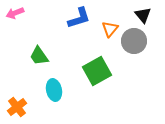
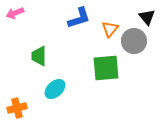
black triangle: moved 4 px right, 2 px down
green trapezoid: rotated 35 degrees clockwise
green square: moved 9 px right, 3 px up; rotated 24 degrees clockwise
cyan ellipse: moved 1 px right, 1 px up; rotated 60 degrees clockwise
orange cross: moved 1 px down; rotated 24 degrees clockwise
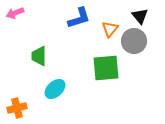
black triangle: moved 7 px left, 1 px up
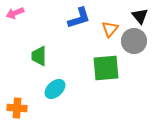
orange cross: rotated 18 degrees clockwise
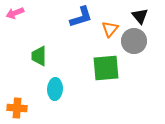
blue L-shape: moved 2 px right, 1 px up
cyan ellipse: rotated 45 degrees counterclockwise
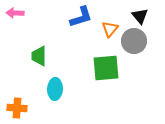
pink arrow: rotated 24 degrees clockwise
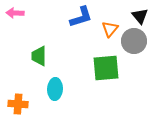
orange cross: moved 1 px right, 4 px up
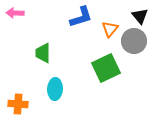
green trapezoid: moved 4 px right, 3 px up
green square: rotated 20 degrees counterclockwise
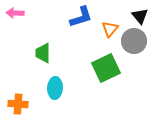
cyan ellipse: moved 1 px up
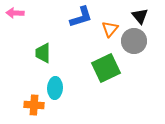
orange cross: moved 16 px right, 1 px down
